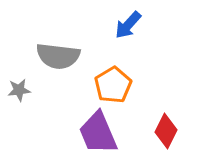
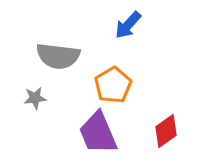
gray star: moved 16 px right, 8 px down
red diamond: rotated 28 degrees clockwise
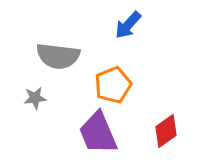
orange pentagon: rotated 9 degrees clockwise
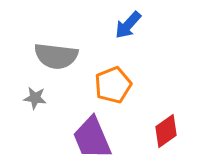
gray semicircle: moved 2 px left
gray star: rotated 15 degrees clockwise
purple trapezoid: moved 6 px left, 5 px down
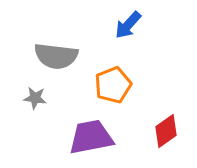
purple trapezoid: moved 1 px left, 1 px up; rotated 102 degrees clockwise
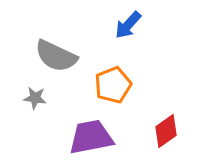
gray semicircle: rotated 18 degrees clockwise
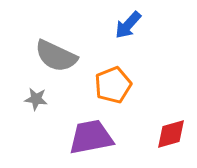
gray star: moved 1 px right, 1 px down
red diamond: moved 5 px right, 3 px down; rotated 20 degrees clockwise
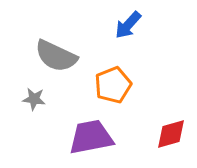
gray star: moved 2 px left
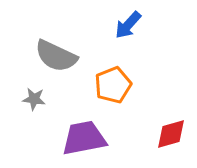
purple trapezoid: moved 7 px left, 1 px down
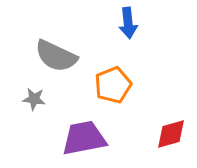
blue arrow: moved 2 px up; rotated 48 degrees counterclockwise
